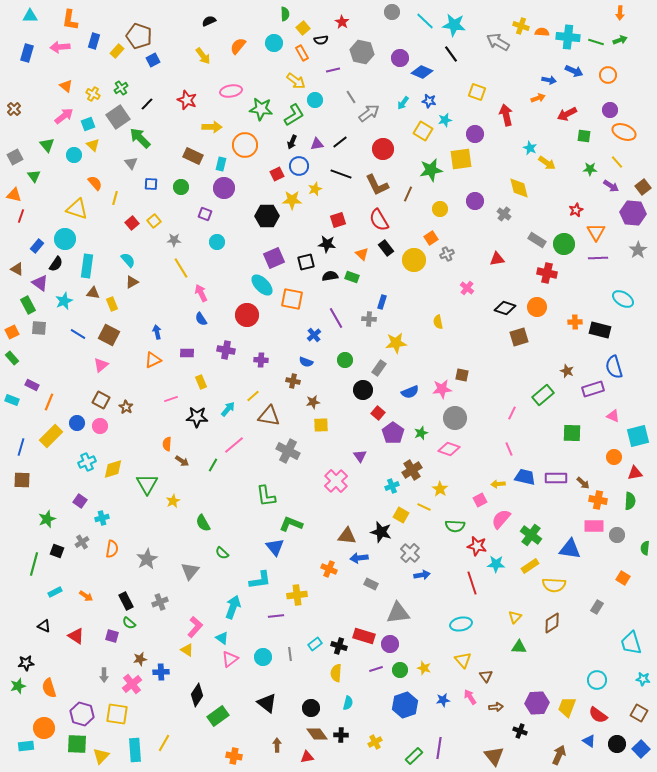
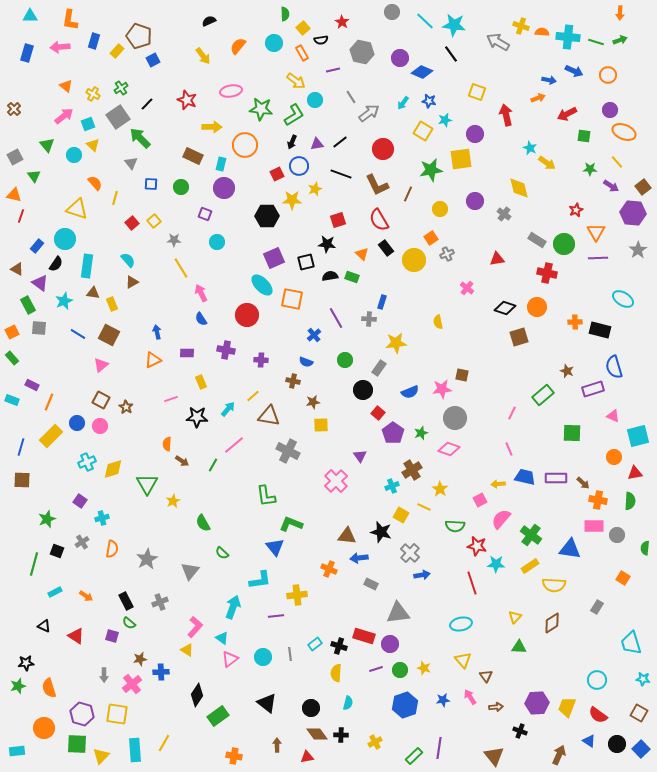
cyan rectangle at (26, 746): moved 9 px left, 5 px down
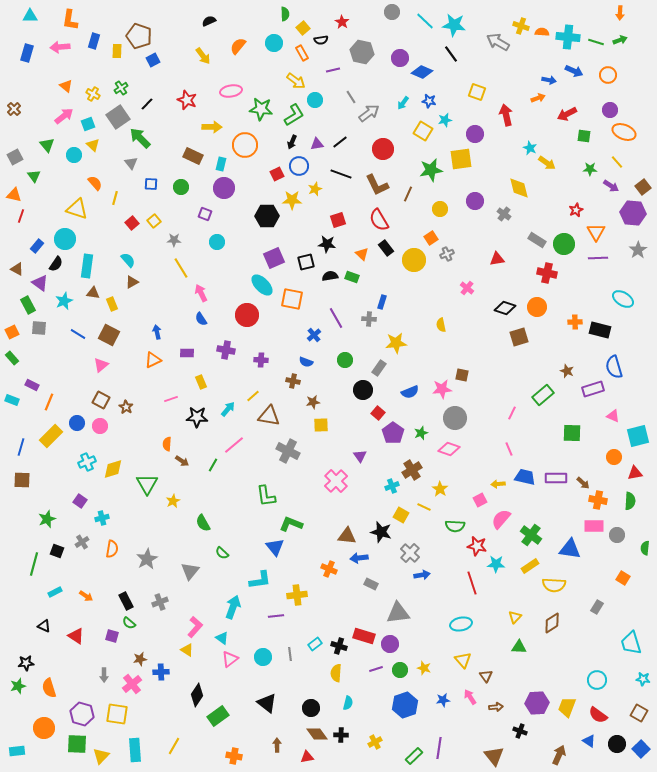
yellow rectangle at (117, 51): rotated 40 degrees counterclockwise
yellow semicircle at (438, 322): moved 3 px right, 3 px down
yellow line at (164, 743): moved 10 px right, 3 px down
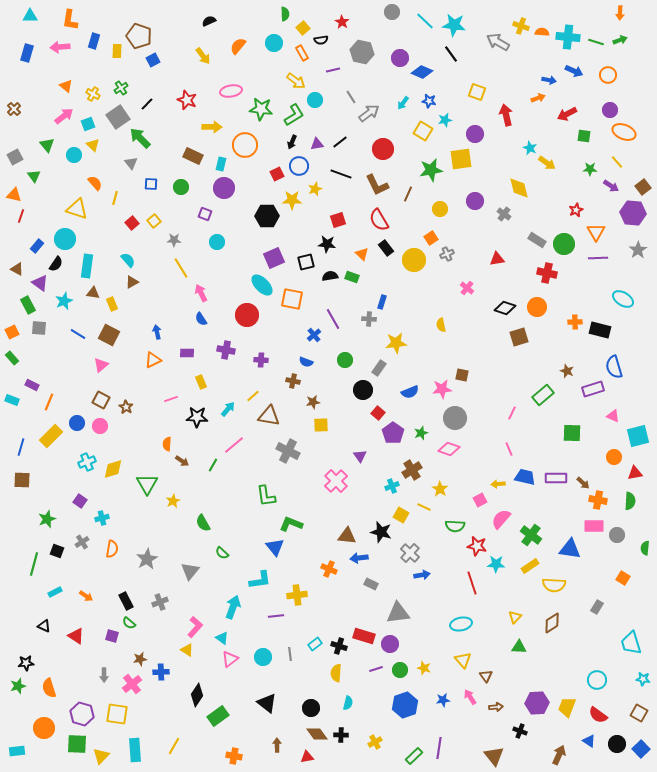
purple line at (336, 318): moved 3 px left, 1 px down
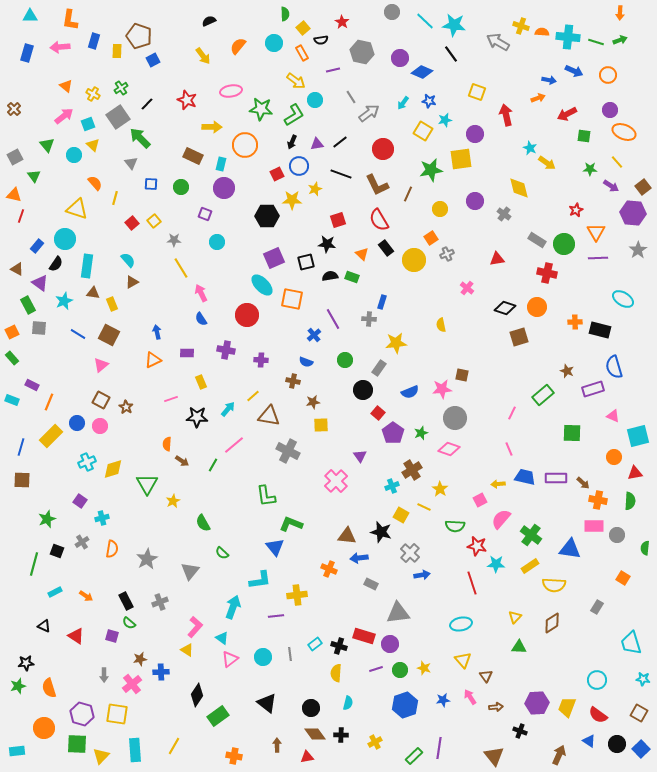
brown diamond at (317, 734): moved 2 px left
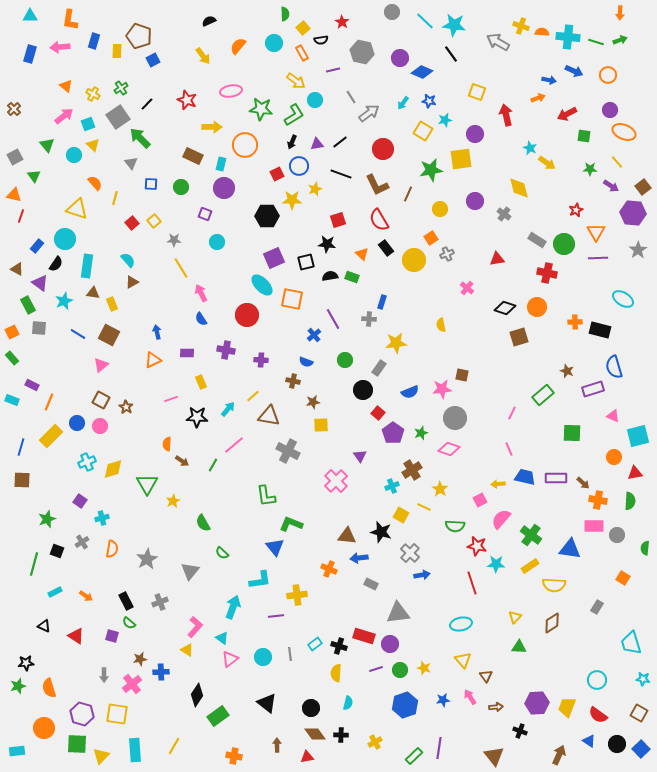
blue rectangle at (27, 53): moved 3 px right, 1 px down
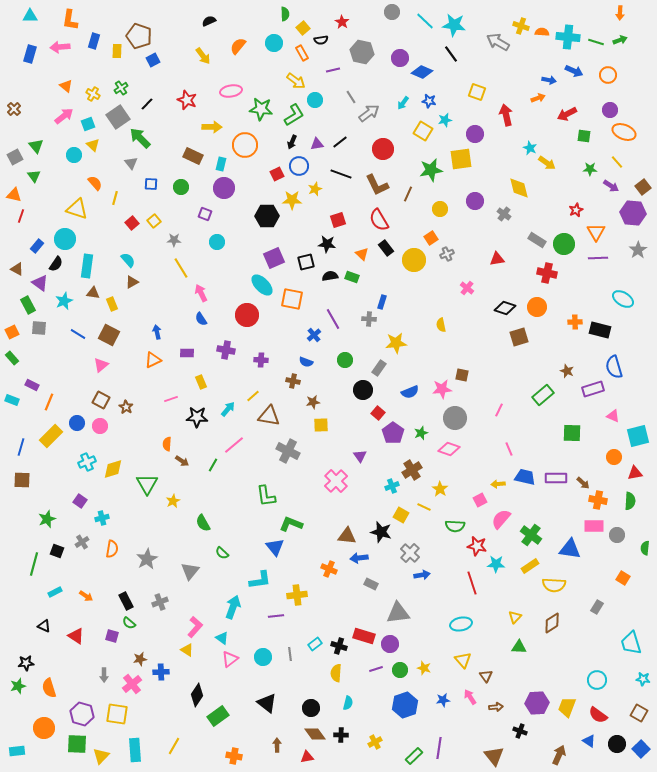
green triangle at (47, 145): moved 11 px left, 1 px down
pink line at (512, 413): moved 13 px left, 3 px up
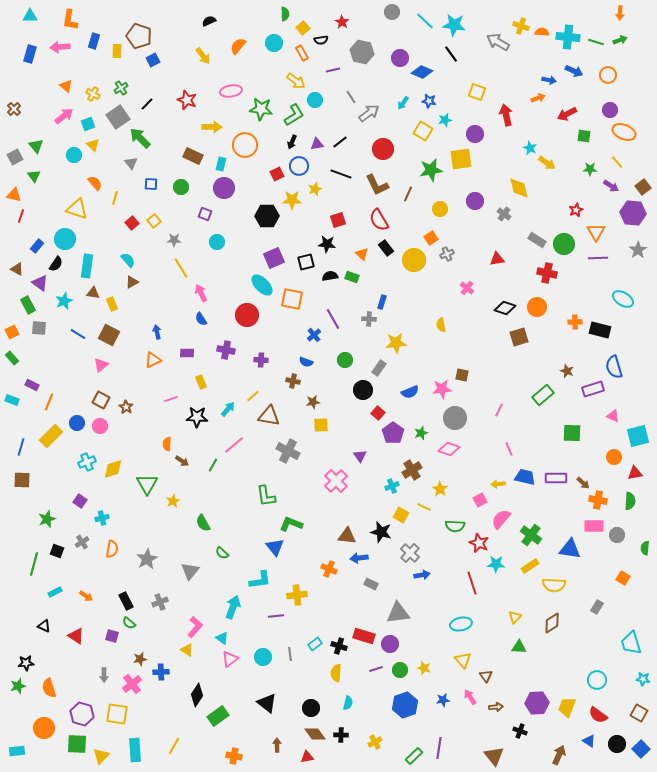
red star at (477, 546): moved 2 px right, 3 px up; rotated 12 degrees clockwise
